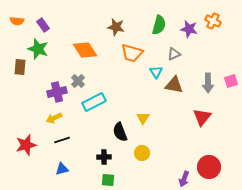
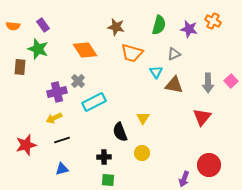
orange semicircle: moved 4 px left, 5 px down
pink square: rotated 24 degrees counterclockwise
red circle: moved 2 px up
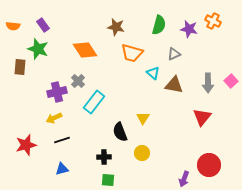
cyan triangle: moved 3 px left, 1 px down; rotated 16 degrees counterclockwise
cyan rectangle: rotated 25 degrees counterclockwise
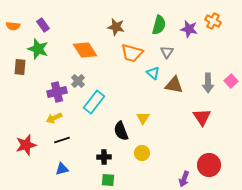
gray triangle: moved 7 px left, 2 px up; rotated 32 degrees counterclockwise
red triangle: rotated 12 degrees counterclockwise
black semicircle: moved 1 px right, 1 px up
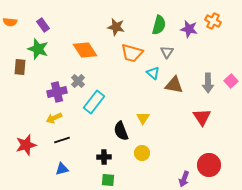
orange semicircle: moved 3 px left, 4 px up
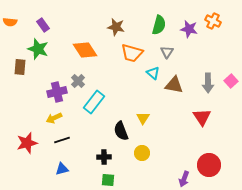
red star: moved 1 px right, 2 px up
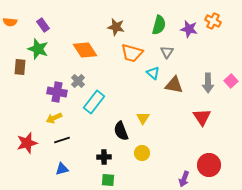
purple cross: rotated 24 degrees clockwise
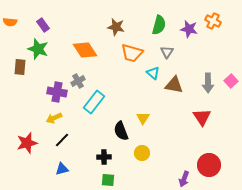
gray cross: rotated 16 degrees clockwise
black line: rotated 28 degrees counterclockwise
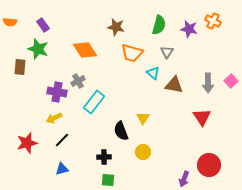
yellow circle: moved 1 px right, 1 px up
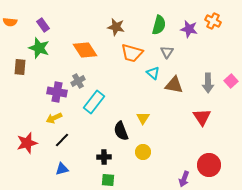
green star: moved 1 px right, 1 px up
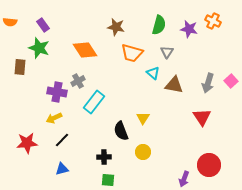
gray arrow: rotated 18 degrees clockwise
red star: rotated 10 degrees clockwise
